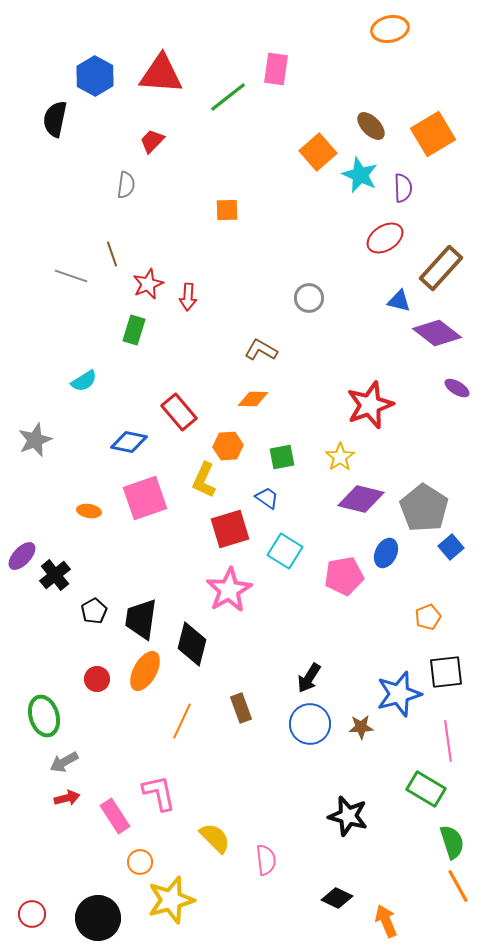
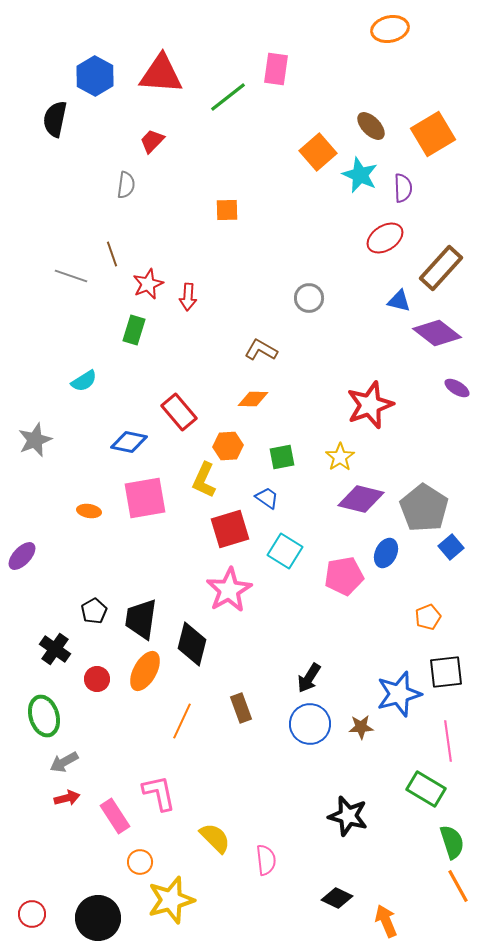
pink square at (145, 498): rotated 9 degrees clockwise
black cross at (55, 575): moved 74 px down; rotated 16 degrees counterclockwise
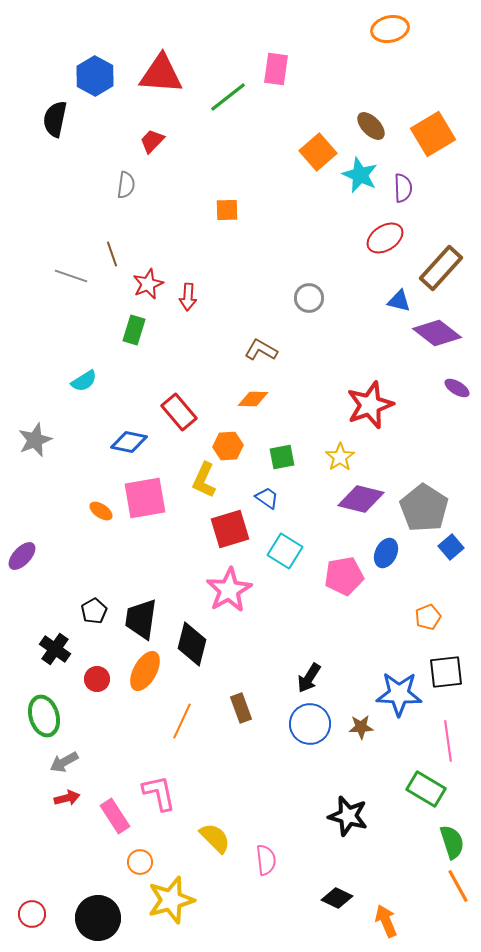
orange ellipse at (89, 511): moved 12 px right; rotated 25 degrees clockwise
blue star at (399, 694): rotated 18 degrees clockwise
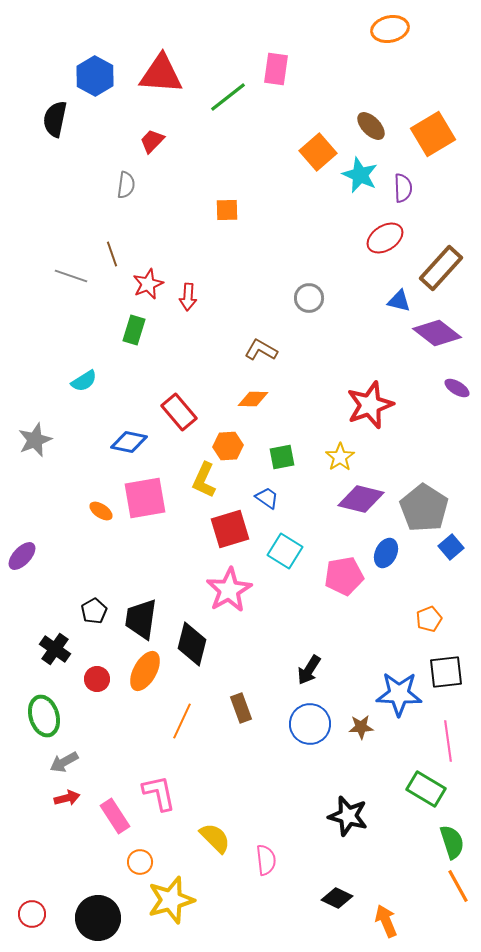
orange pentagon at (428, 617): moved 1 px right, 2 px down
black arrow at (309, 678): moved 8 px up
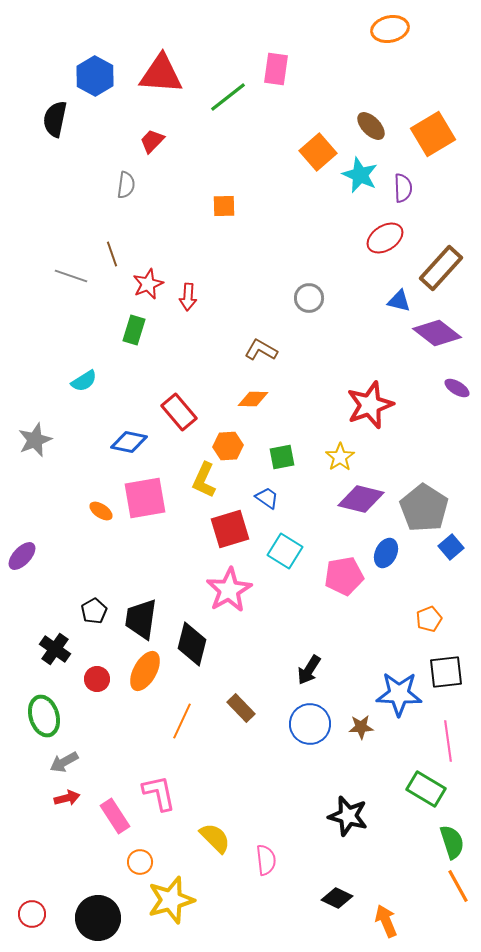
orange square at (227, 210): moved 3 px left, 4 px up
brown rectangle at (241, 708): rotated 24 degrees counterclockwise
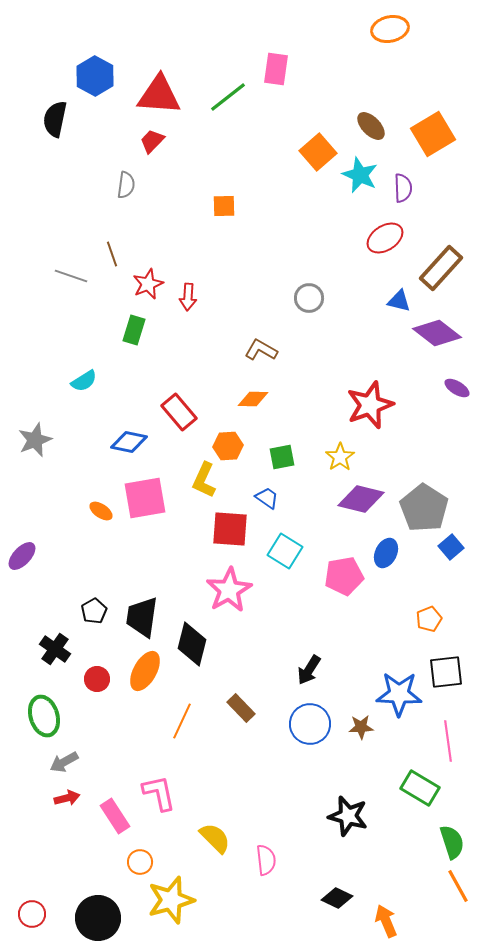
red triangle at (161, 74): moved 2 px left, 21 px down
red square at (230, 529): rotated 21 degrees clockwise
black trapezoid at (141, 619): moved 1 px right, 2 px up
green rectangle at (426, 789): moved 6 px left, 1 px up
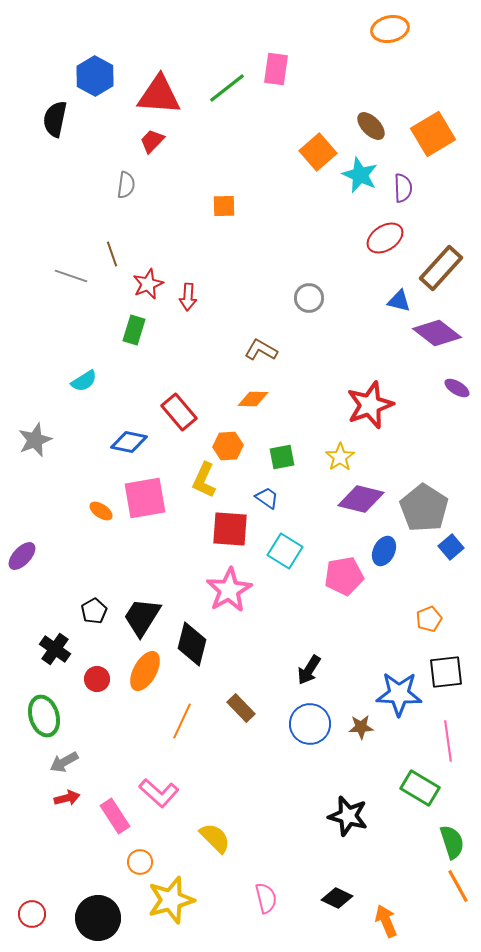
green line at (228, 97): moved 1 px left, 9 px up
blue ellipse at (386, 553): moved 2 px left, 2 px up
black trapezoid at (142, 617): rotated 24 degrees clockwise
pink L-shape at (159, 793): rotated 144 degrees clockwise
pink semicircle at (266, 860): moved 38 px down; rotated 8 degrees counterclockwise
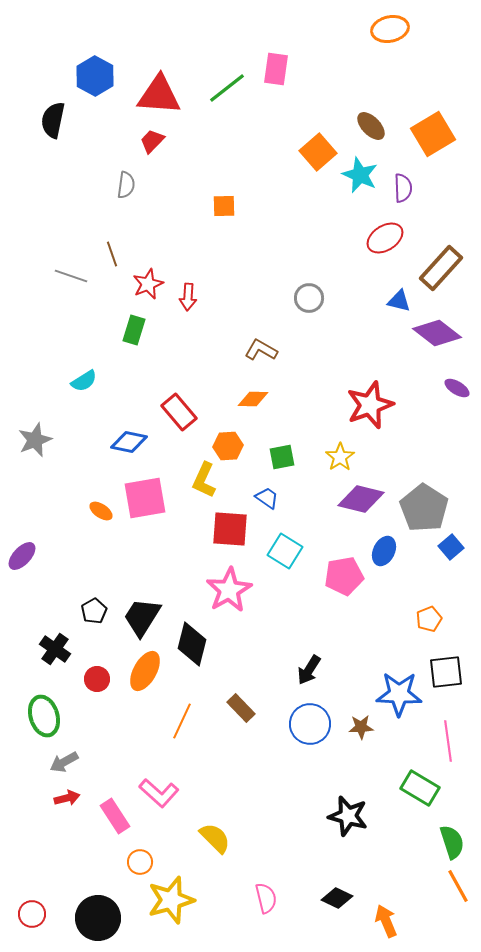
black semicircle at (55, 119): moved 2 px left, 1 px down
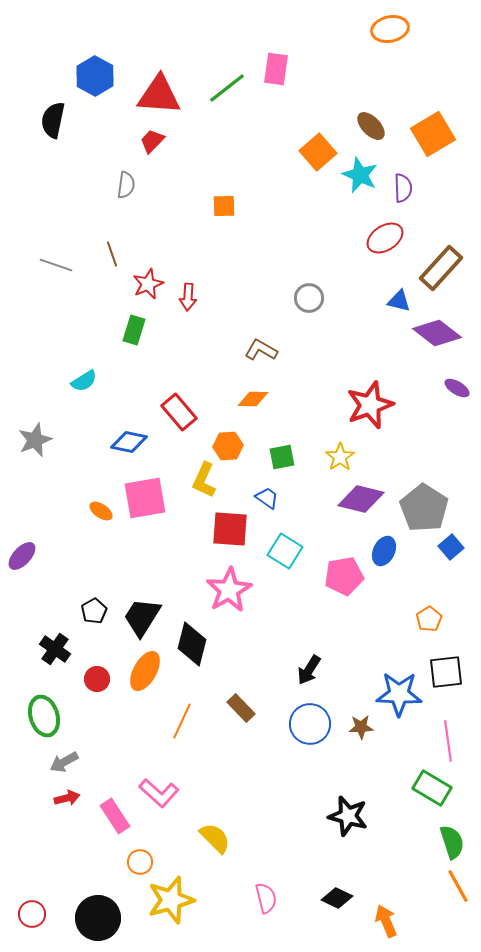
gray line at (71, 276): moved 15 px left, 11 px up
orange pentagon at (429, 619): rotated 10 degrees counterclockwise
green rectangle at (420, 788): moved 12 px right
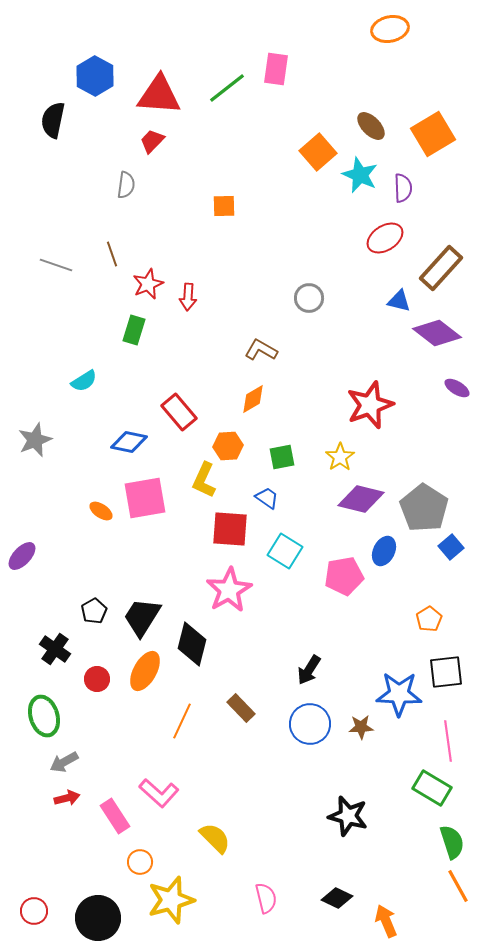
orange diamond at (253, 399): rotated 32 degrees counterclockwise
red circle at (32, 914): moved 2 px right, 3 px up
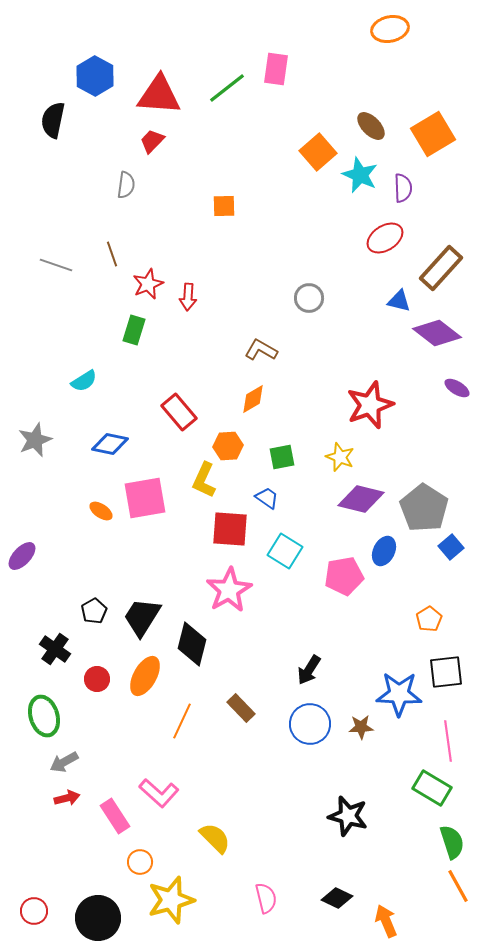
blue diamond at (129, 442): moved 19 px left, 2 px down
yellow star at (340, 457): rotated 16 degrees counterclockwise
orange ellipse at (145, 671): moved 5 px down
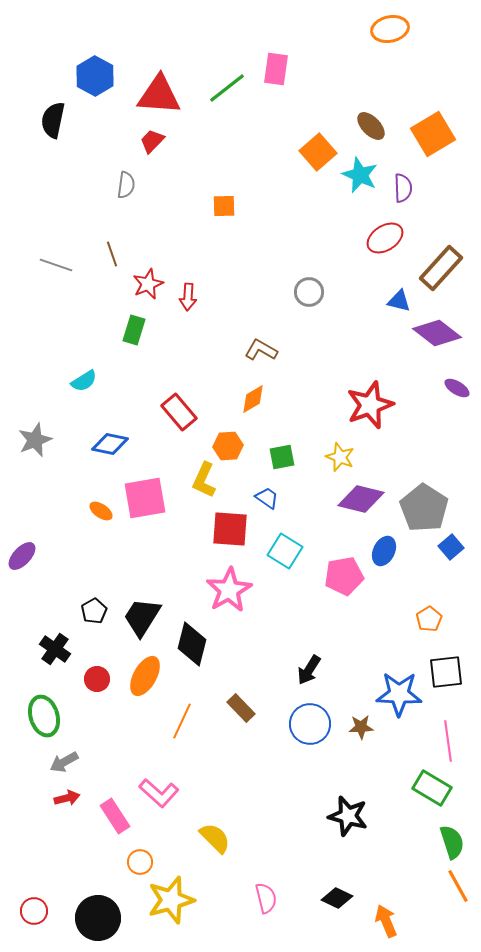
gray circle at (309, 298): moved 6 px up
